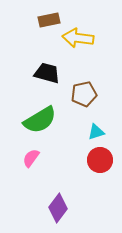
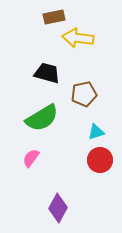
brown rectangle: moved 5 px right, 3 px up
green semicircle: moved 2 px right, 2 px up
purple diamond: rotated 8 degrees counterclockwise
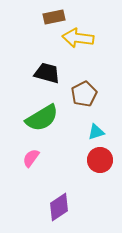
brown pentagon: rotated 15 degrees counterclockwise
purple diamond: moved 1 px right, 1 px up; rotated 28 degrees clockwise
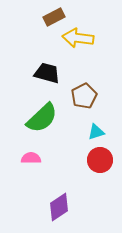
brown rectangle: rotated 15 degrees counterclockwise
brown pentagon: moved 2 px down
green semicircle: rotated 12 degrees counterclockwise
pink semicircle: rotated 54 degrees clockwise
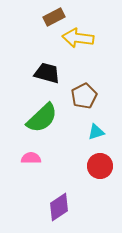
red circle: moved 6 px down
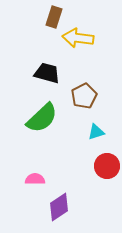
brown rectangle: rotated 45 degrees counterclockwise
pink semicircle: moved 4 px right, 21 px down
red circle: moved 7 px right
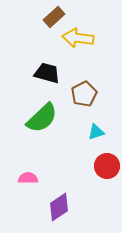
brown rectangle: rotated 30 degrees clockwise
brown pentagon: moved 2 px up
pink semicircle: moved 7 px left, 1 px up
